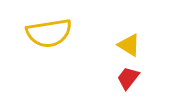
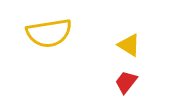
red trapezoid: moved 2 px left, 4 px down
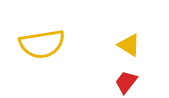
yellow semicircle: moved 7 px left, 11 px down
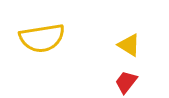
yellow semicircle: moved 6 px up
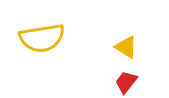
yellow triangle: moved 3 px left, 2 px down
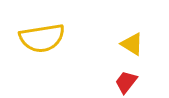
yellow triangle: moved 6 px right, 3 px up
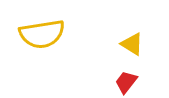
yellow semicircle: moved 4 px up
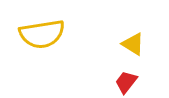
yellow triangle: moved 1 px right
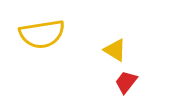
yellow triangle: moved 18 px left, 6 px down
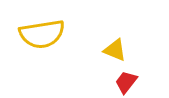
yellow triangle: rotated 10 degrees counterclockwise
